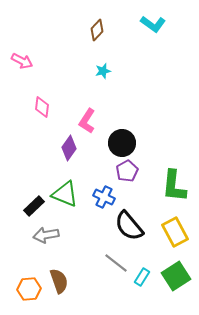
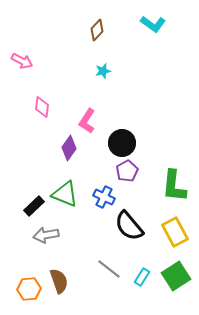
gray line: moved 7 px left, 6 px down
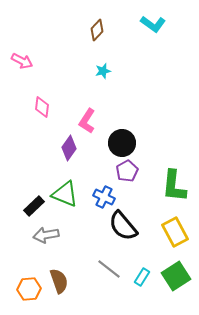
black semicircle: moved 6 px left
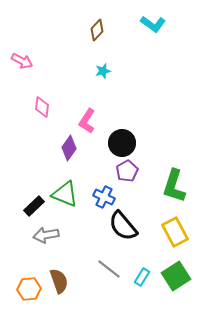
green L-shape: rotated 12 degrees clockwise
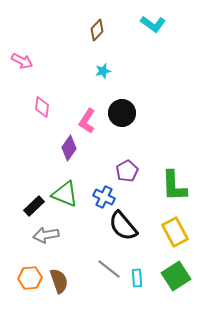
black circle: moved 30 px up
green L-shape: rotated 20 degrees counterclockwise
cyan rectangle: moved 5 px left, 1 px down; rotated 36 degrees counterclockwise
orange hexagon: moved 1 px right, 11 px up
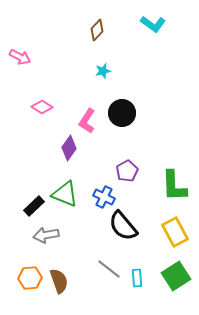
pink arrow: moved 2 px left, 4 px up
pink diamond: rotated 65 degrees counterclockwise
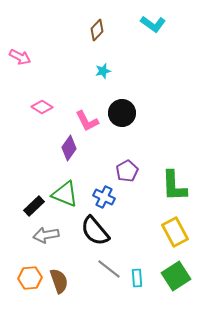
pink L-shape: rotated 60 degrees counterclockwise
black semicircle: moved 28 px left, 5 px down
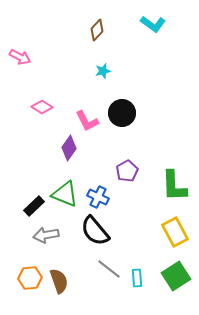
blue cross: moved 6 px left
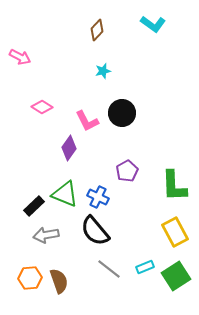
cyan rectangle: moved 8 px right, 11 px up; rotated 72 degrees clockwise
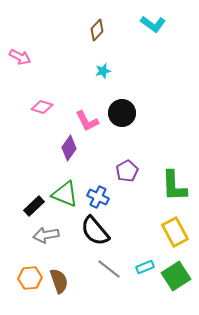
pink diamond: rotated 15 degrees counterclockwise
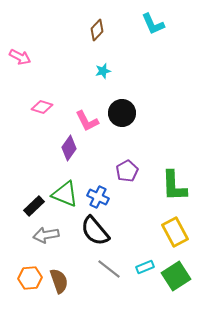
cyan L-shape: rotated 30 degrees clockwise
